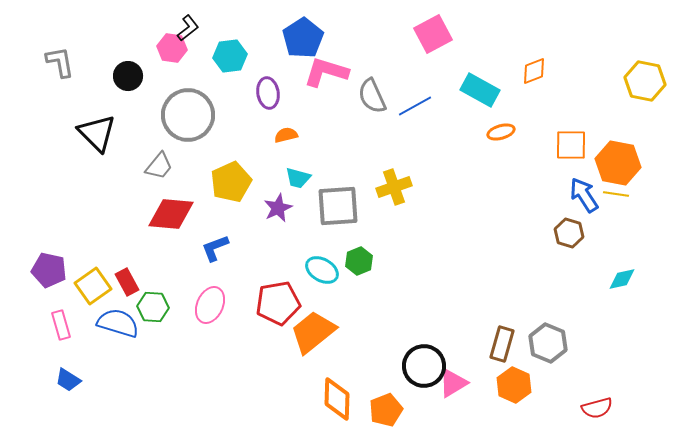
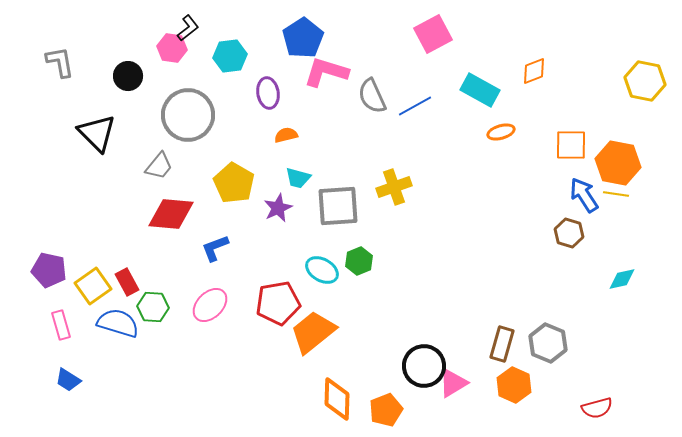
yellow pentagon at (231, 182): moved 3 px right, 1 px down; rotated 18 degrees counterclockwise
pink ellipse at (210, 305): rotated 21 degrees clockwise
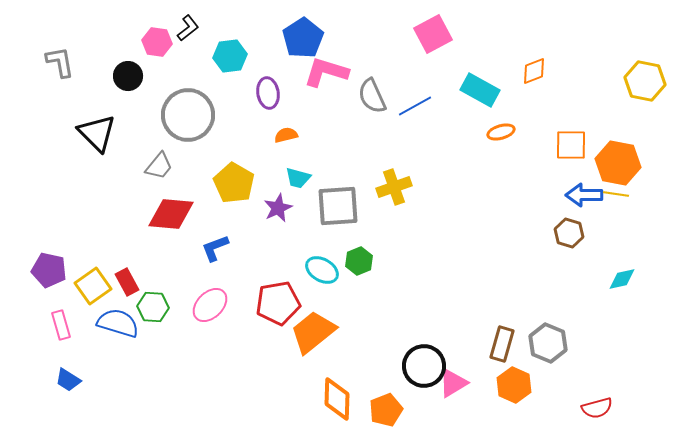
pink hexagon at (172, 48): moved 15 px left, 6 px up
blue arrow at (584, 195): rotated 57 degrees counterclockwise
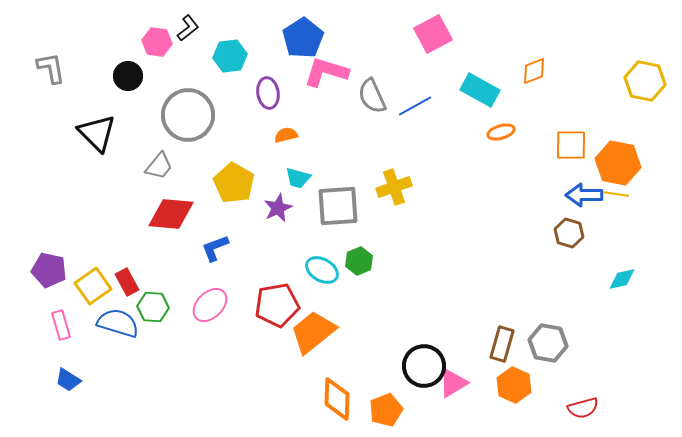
gray L-shape at (60, 62): moved 9 px left, 6 px down
red pentagon at (278, 303): moved 1 px left, 2 px down
gray hexagon at (548, 343): rotated 12 degrees counterclockwise
red semicircle at (597, 408): moved 14 px left
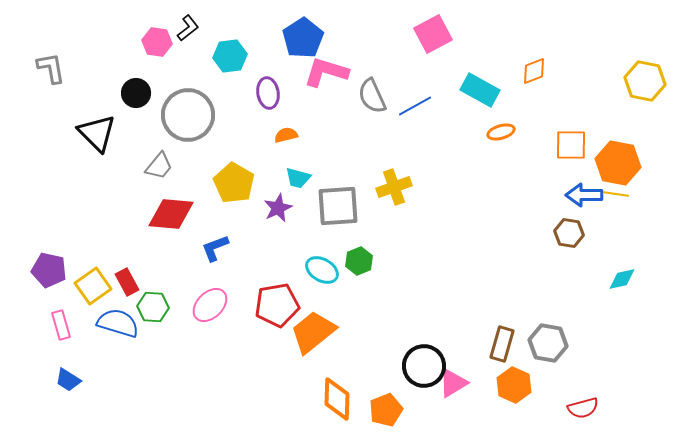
black circle at (128, 76): moved 8 px right, 17 px down
brown hexagon at (569, 233): rotated 8 degrees counterclockwise
